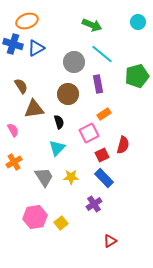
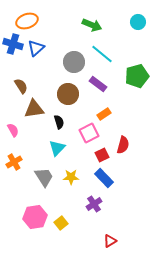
blue triangle: rotated 12 degrees counterclockwise
purple rectangle: rotated 42 degrees counterclockwise
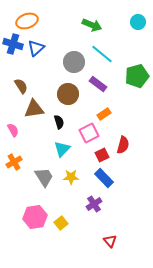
cyan triangle: moved 5 px right, 1 px down
red triangle: rotated 40 degrees counterclockwise
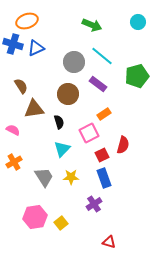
blue triangle: rotated 18 degrees clockwise
cyan line: moved 2 px down
pink semicircle: rotated 32 degrees counterclockwise
blue rectangle: rotated 24 degrees clockwise
red triangle: moved 1 px left, 1 px down; rotated 32 degrees counterclockwise
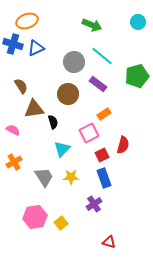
black semicircle: moved 6 px left
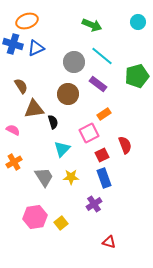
red semicircle: moved 2 px right; rotated 36 degrees counterclockwise
